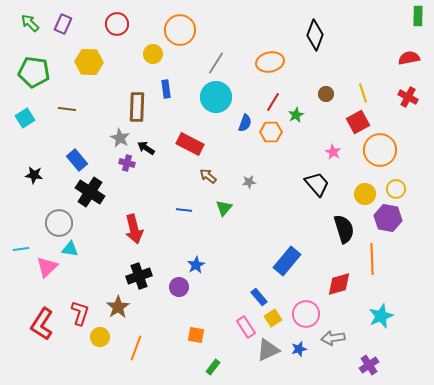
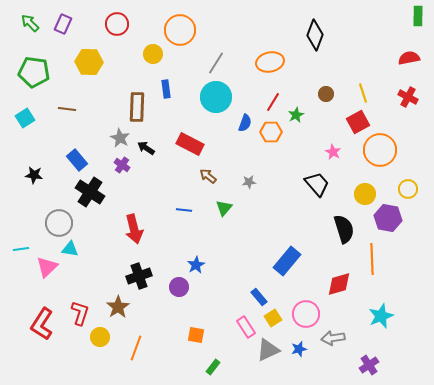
purple cross at (127, 163): moved 5 px left, 2 px down; rotated 21 degrees clockwise
yellow circle at (396, 189): moved 12 px right
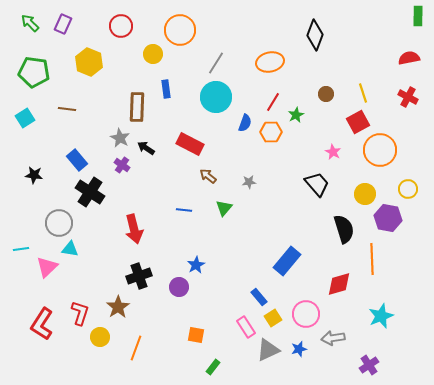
red circle at (117, 24): moved 4 px right, 2 px down
yellow hexagon at (89, 62): rotated 20 degrees clockwise
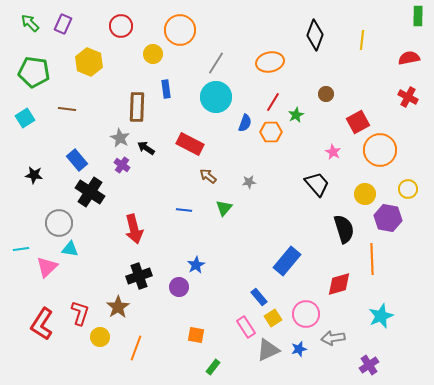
yellow line at (363, 93): moved 1 px left, 53 px up; rotated 24 degrees clockwise
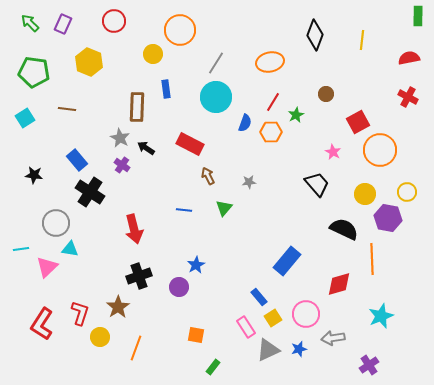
red circle at (121, 26): moved 7 px left, 5 px up
brown arrow at (208, 176): rotated 24 degrees clockwise
yellow circle at (408, 189): moved 1 px left, 3 px down
gray circle at (59, 223): moved 3 px left
black semicircle at (344, 229): rotated 48 degrees counterclockwise
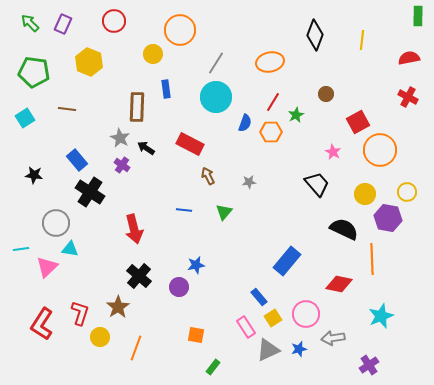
green triangle at (224, 208): moved 4 px down
blue star at (196, 265): rotated 18 degrees clockwise
black cross at (139, 276): rotated 30 degrees counterclockwise
red diamond at (339, 284): rotated 28 degrees clockwise
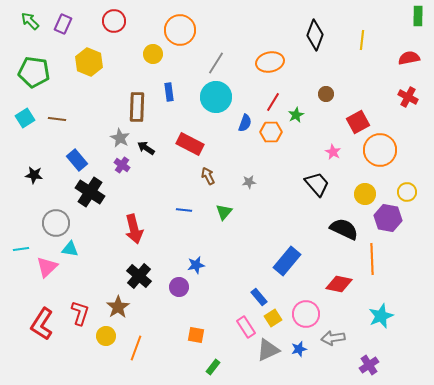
green arrow at (30, 23): moved 2 px up
blue rectangle at (166, 89): moved 3 px right, 3 px down
brown line at (67, 109): moved 10 px left, 10 px down
yellow circle at (100, 337): moved 6 px right, 1 px up
